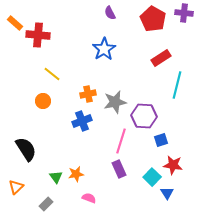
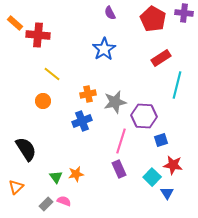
pink semicircle: moved 25 px left, 3 px down
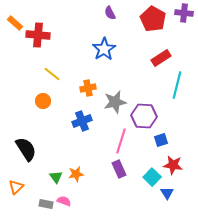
orange cross: moved 6 px up
gray rectangle: rotated 56 degrees clockwise
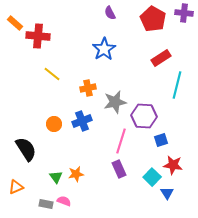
red cross: moved 1 px down
orange circle: moved 11 px right, 23 px down
orange triangle: rotated 21 degrees clockwise
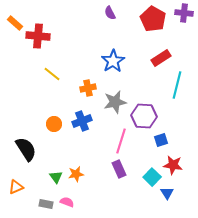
blue star: moved 9 px right, 12 px down
pink semicircle: moved 3 px right, 1 px down
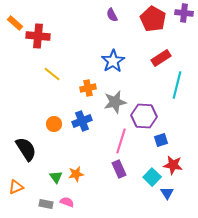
purple semicircle: moved 2 px right, 2 px down
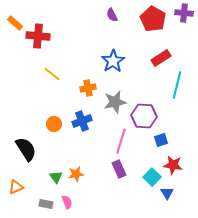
pink semicircle: rotated 48 degrees clockwise
